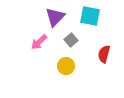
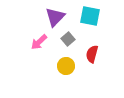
gray square: moved 3 px left, 1 px up
red semicircle: moved 12 px left
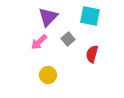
purple triangle: moved 7 px left
yellow circle: moved 18 px left, 9 px down
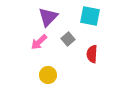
red semicircle: rotated 12 degrees counterclockwise
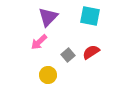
gray square: moved 16 px down
red semicircle: moved 1 px left, 2 px up; rotated 54 degrees clockwise
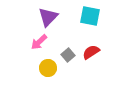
yellow circle: moved 7 px up
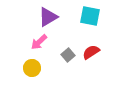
purple triangle: rotated 15 degrees clockwise
yellow circle: moved 16 px left
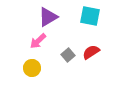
pink arrow: moved 1 px left, 1 px up
